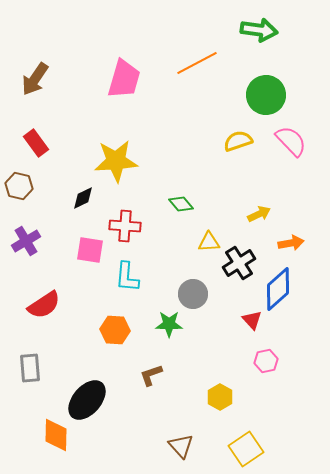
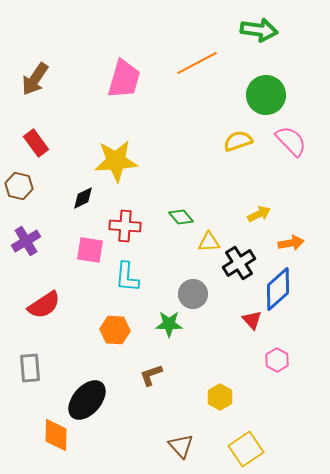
green diamond: moved 13 px down
pink hexagon: moved 11 px right, 1 px up; rotated 20 degrees counterclockwise
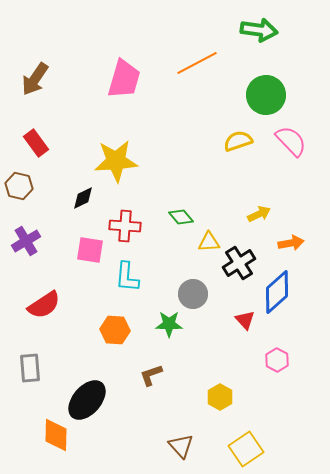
blue diamond: moved 1 px left, 3 px down
red triangle: moved 7 px left
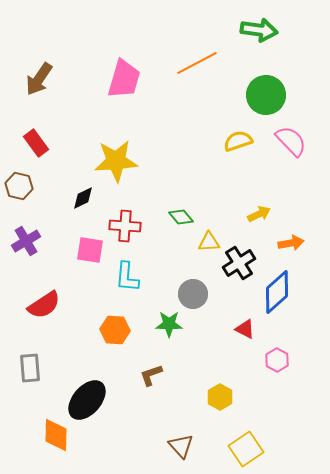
brown arrow: moved 4 px right
red triangle: moved 9 px down; rotated 20 degrees counterclockwise
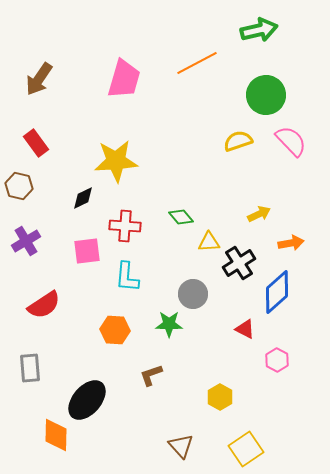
green arrow: rotated 21 degrees counterclockwise
pink square: moved 3 px left, 1 px down; rotated 16 degrees counterclockwise
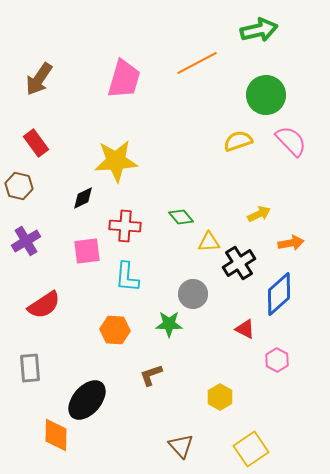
blue diamond: moved 2 px right, 2 px down
yellow square: moved 5 px right
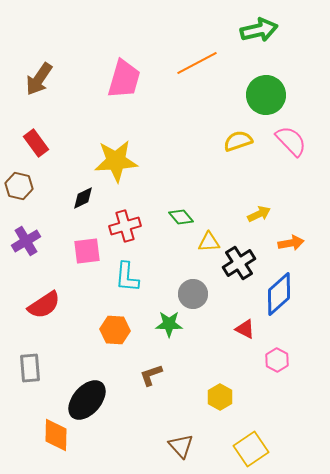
red cross: rotated 20 degrees counterclockwise
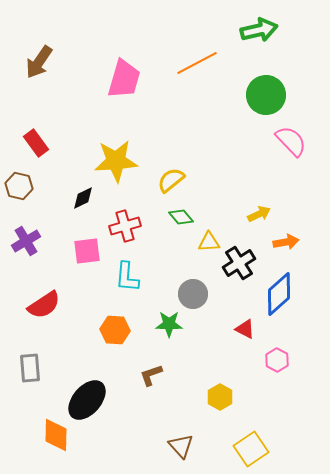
brown arrow: moved 17 px up
yellow semicircle: moved 67 px left, 39 px down; rotated 20 degrees counterclockwise
orange arrow: moved 5 px left, 1 px up
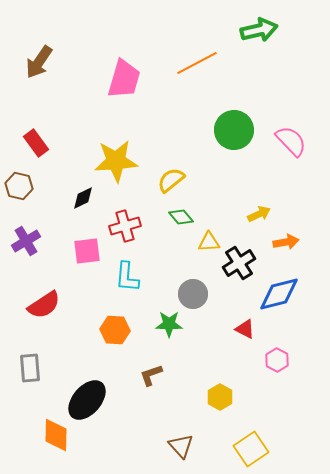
green circle: moved 32 px left, 35 px down
blue diamond: rotated 27 degrees clockwise
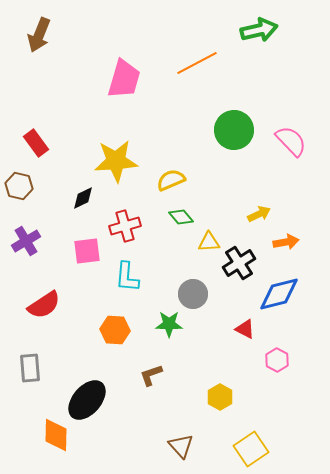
brown arrow: moved 27 px up; rotated 12 degrees counterclockwise
yellow semicircle: rotated 16 degrees clockwise
